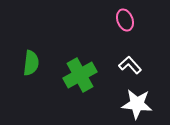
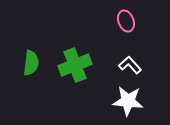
pink ellipse: moved 1 px right, 1 px down
green cross: moved 5 px left, 10 px up; rotated 8 degrees clockwise
white star: moved 9 px left, 3 px up
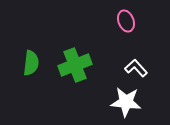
white L-shape: moved 6 px right, 3 px down
white star: moved 2 px left, 1 px down
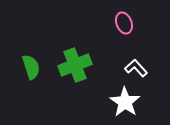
pink ellipse: moved 2 px left, 2 px down
green semicircle: moved 4 px down; rotated 25 degrees counterclockwise
white star: moved 1 px left; rotated 28 degrees clockwise
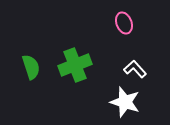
white L-shape: moved 1 px left, 1 px down
white star: rotated 16 degrees counterclockwise
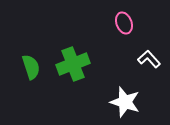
green cross: moved 2 px left, 1 px up
white L-shape: moved 14 px right, 10 px up
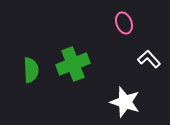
green semicircle: moved 3 px down; rotated 15 degrees clockwise
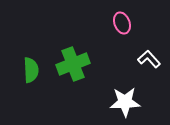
pink ellipse: moved 2 px left
white star: rotated 20 degrees counterclockwise
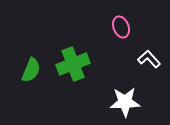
pink ellipse: moved 1 px left, 4 px down
green semicircle: rotated 25 degrees clockwise
